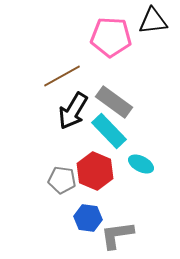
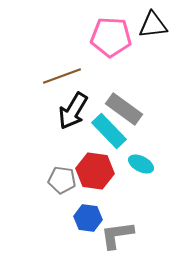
black triangle: moved 4 px down
brown line: rotated 9 degrees clockwise
gray rectangle: moved 10 px right, 7 px down
red hexagon: rotated 15 degrees counterclockwise
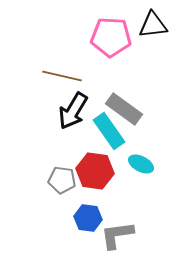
brown line: rotated 33 degrees clockwise
cyan rectangle: rotated 9 degrees clockwise
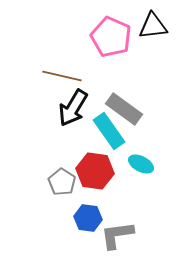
black triangle: moved 1 px down
pink pentagon: rotated 21 degrees clockwise
black arrow: moved 3 px up
gray pentagon: moved 2 px down; rotated 24 degrees clockwise
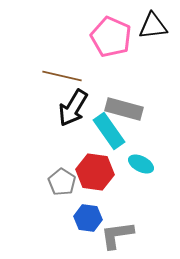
gray rectangle: rotated 21 degrees counterclockwise
red hexagon: moved 1 px down
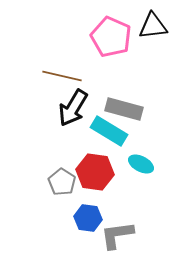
cyan rectangle: rotated 24 degrees counterclockwise
